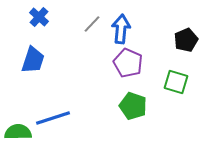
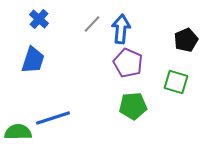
blue cross: moved 2 px down
green pentagon: rotated 24 degrees counterclockwise
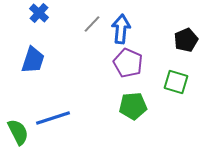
blue cross: moved 6 px up
green semicircle: rotated 64 degrees clockwise
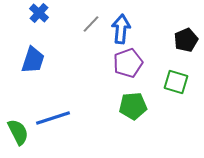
gray line: moved 1 px left
purple pentagon: rotated 28 degrees clockwise
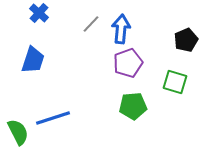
green square: moved 1 px left
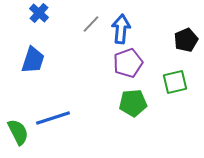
green square: rotated 30 degrees counterclockwise
green pentagon: moved 3 px up
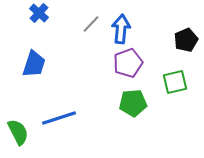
blue trapezoid: moved 1 px right, 4 px down
blue line: moved 6 px right
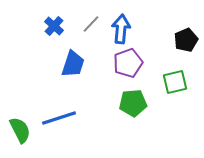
blue cross: moved 15 px right, 13 px down
blue trapezoid: moved 39 px right
green semicircle: moved 2 px right, 2 px up
